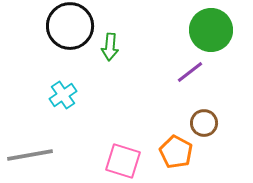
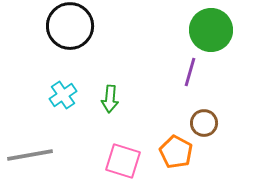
green arrow: moved 52 px down
purple line: rotated 36 degrees counterclockwise
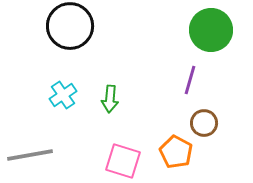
purple line: moved 8 px down
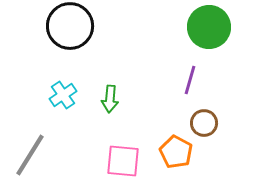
green circle: moved 2 px left, 3 px up
gray line: rotated 48 degrees counterclockwise
pink square: rotated 12 degrees counterclockwise
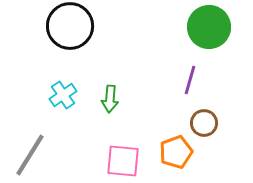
orange pentagon: rotated 24 degrees clockwise
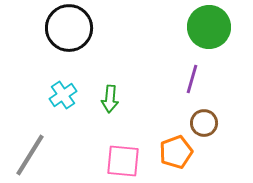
black circle: moved 1 px left, 2 px down
purple line: moved 2 px right, 1 px up
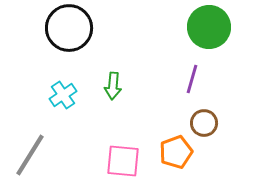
green arrow: moved 3 px right, 13 px up
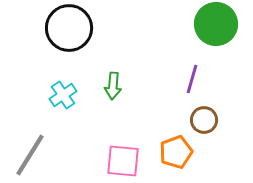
green circle: moved 7 px right, 3 px up
brown circle: moved 3 px up
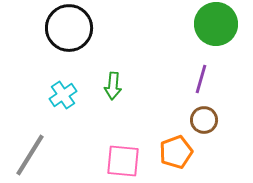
purple line: moved 9 px right
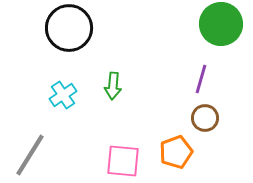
green circle: moved 5 px right
brown circle: moved 1 px right, 2 px up
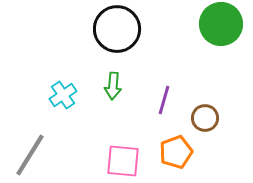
black circle: moved 48 px right, 1 px down
purple line: moved 37 px left, 21 px down
